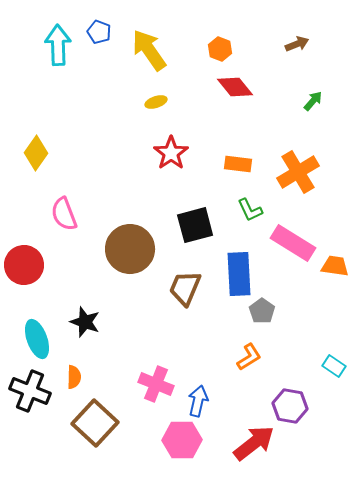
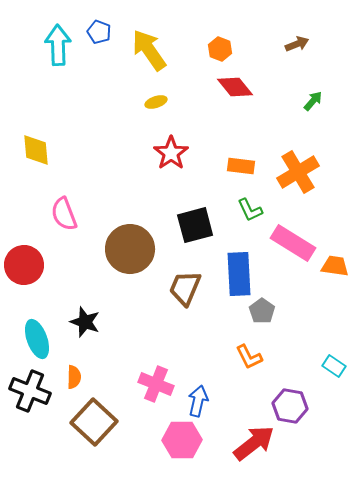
yellow diamond: moved 3 px up; rotated 40 degrees counterclockwise
orange rectangle: moved 3 px right, 2 px down
orange L-shape: rotated 96 degrees clockwise
brown square: moved 1 px left, 1 px up
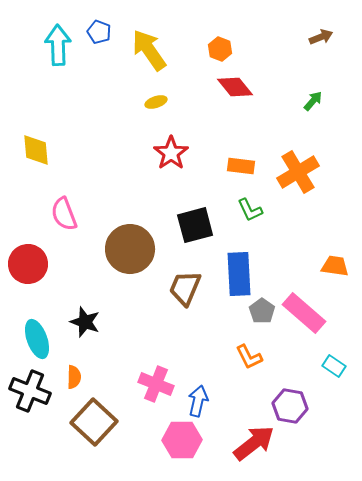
brown arrow: moved 24 px right, 7 px up
pink rectangle: moved 11 px right, 70 px down; rotated 9 degrees clockwise
red circle: moved 4 px right, 1 px up
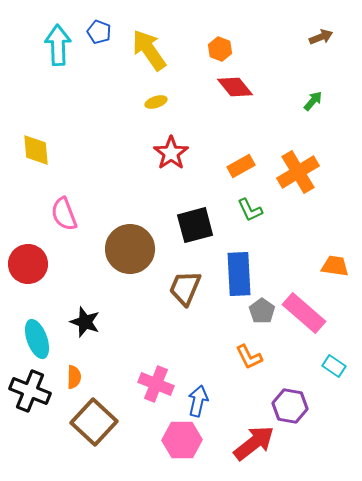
orange rectangle: rotated 36 degrees counterclockwise
